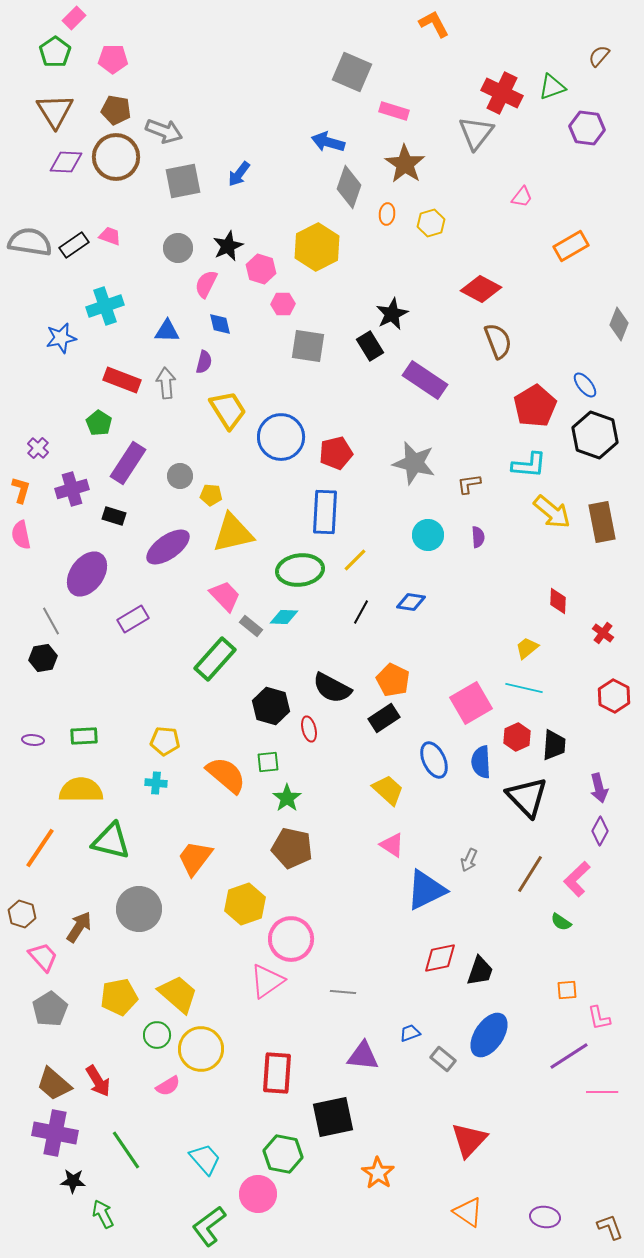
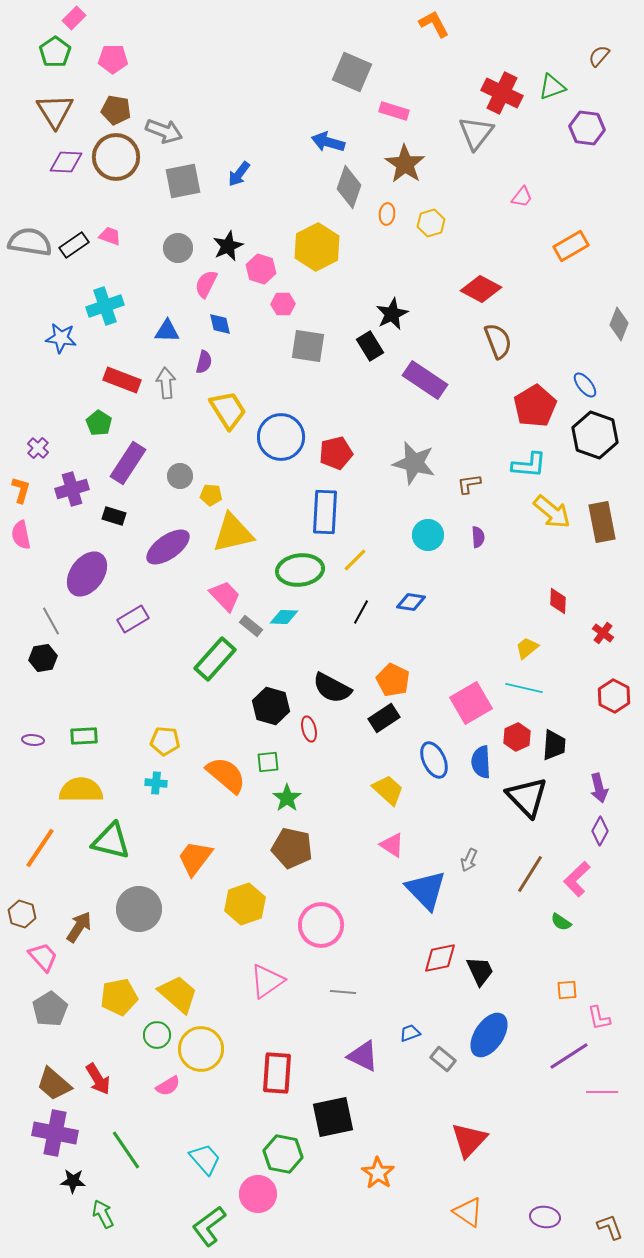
blue star at (61, 338): rotated 20 degrees clockwise
blue triangle at (426, 890): rotated 48 degrees counterclockwise
pink circle at (291, 939): moved 30 px right, 14 px up
black trapezoid at (480, 971): rotated 44 degrees counterclockwise
purple triangle at (363, 1056): rotated 20 degrees clockwise
red arrow at (98, 1081): moved 2 px up
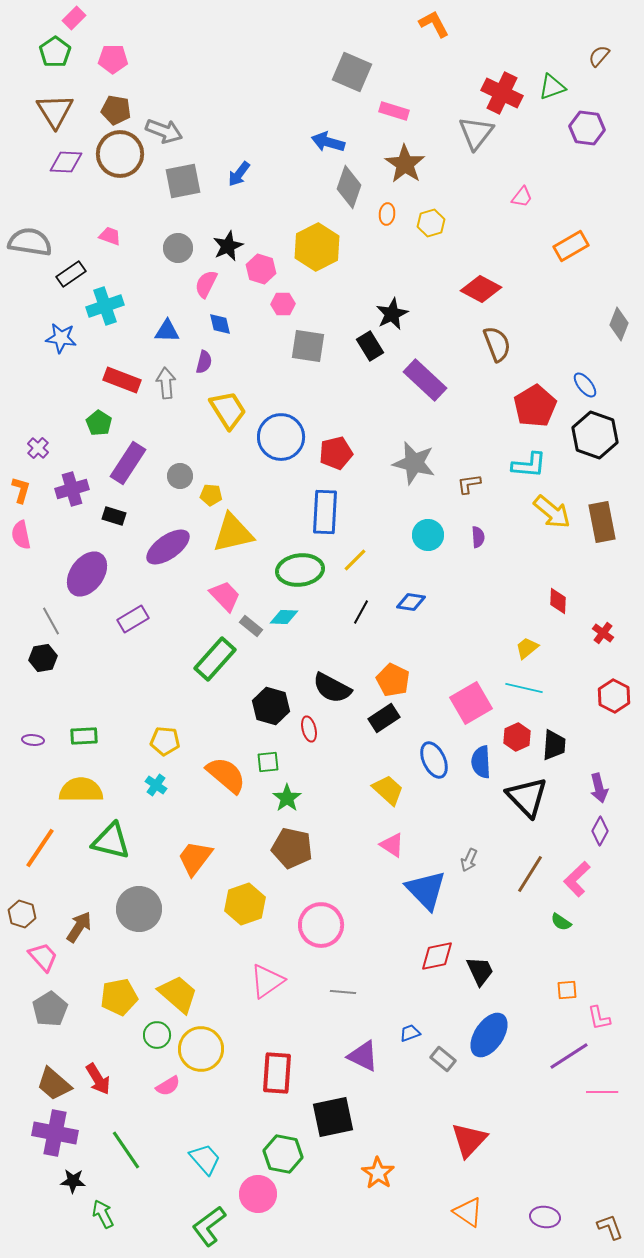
brown circle at (116, 157): moved 4 px right, 3 px up
black rectangle at (74, 245): moved 3 px left, 29 px down
brown semicircle at (498, 341): moved 1 px left, 3 px down
purple rectangle at (425, 380): rotated 9 degrees clockwise
cyan cross at (156, 783): moved 2 px down; rotated 30 degrees clockwise
red diamond at (440, 958): moved 3 px left, 2 px up
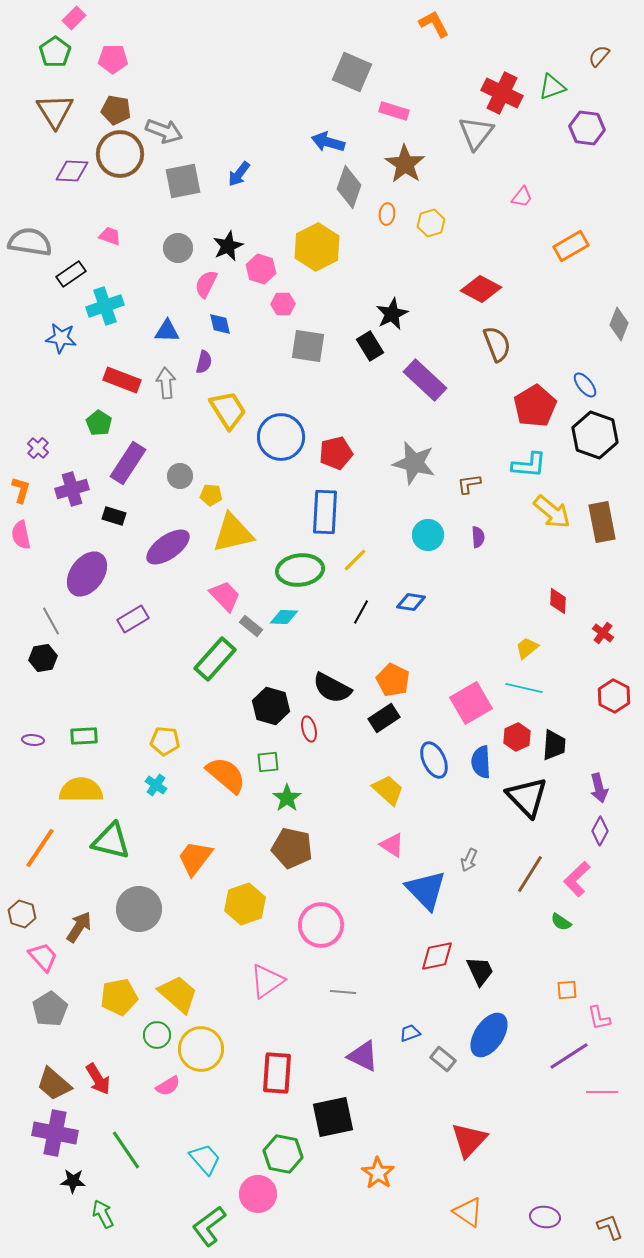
purple diamond at (66, 162): moved 6 px right, 9 px down
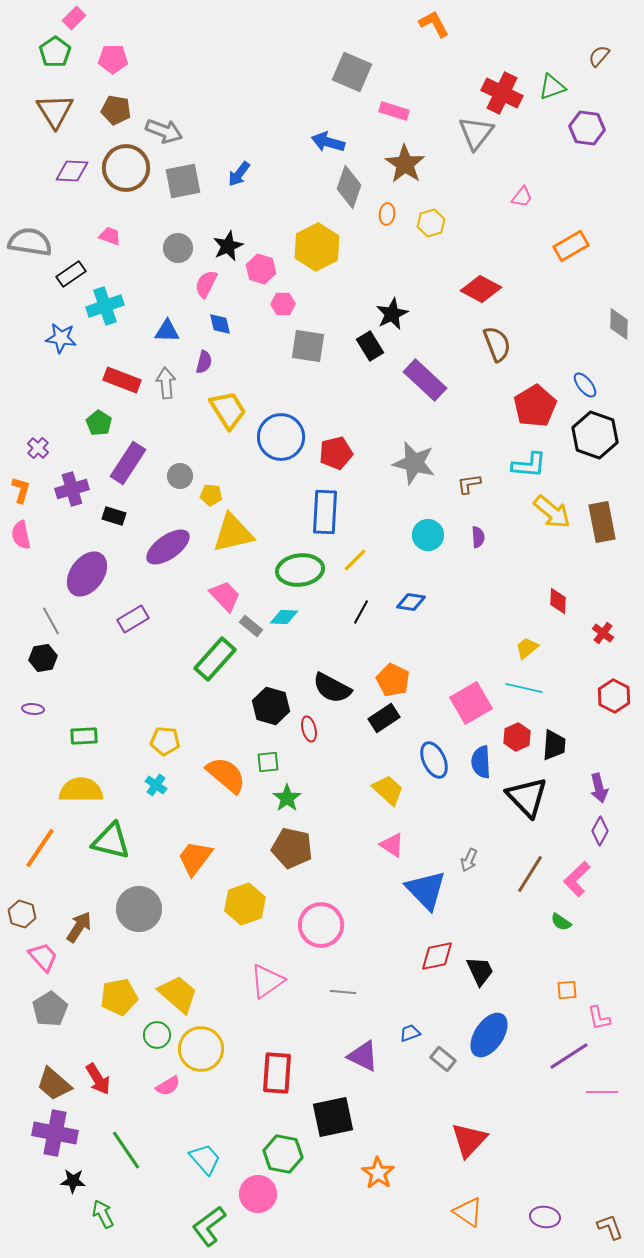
brown circle at (120, 154): moved 6 px right, 14 px down
gray diamond at (619, 324): rotated 20 degrees counterclockwise
purple ellipse at (33, 740): moved 31 px up
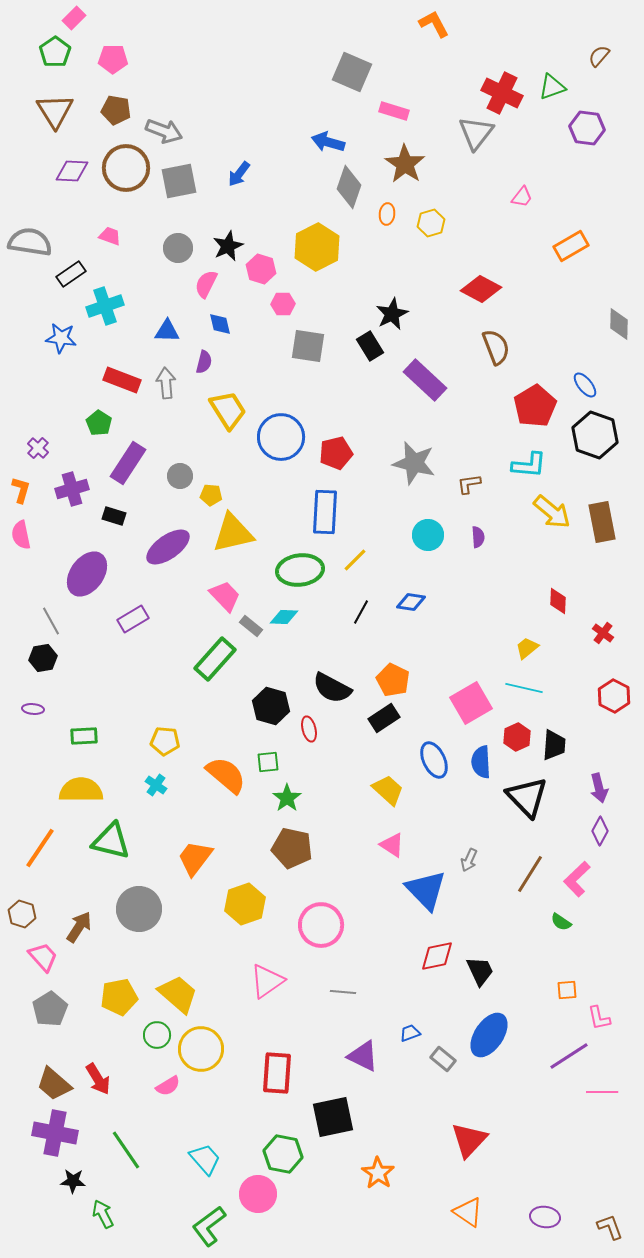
gray square at (183, 181): moved 4 px left
brown semicircle at (497, 344): moved 1 px left, 3 px down
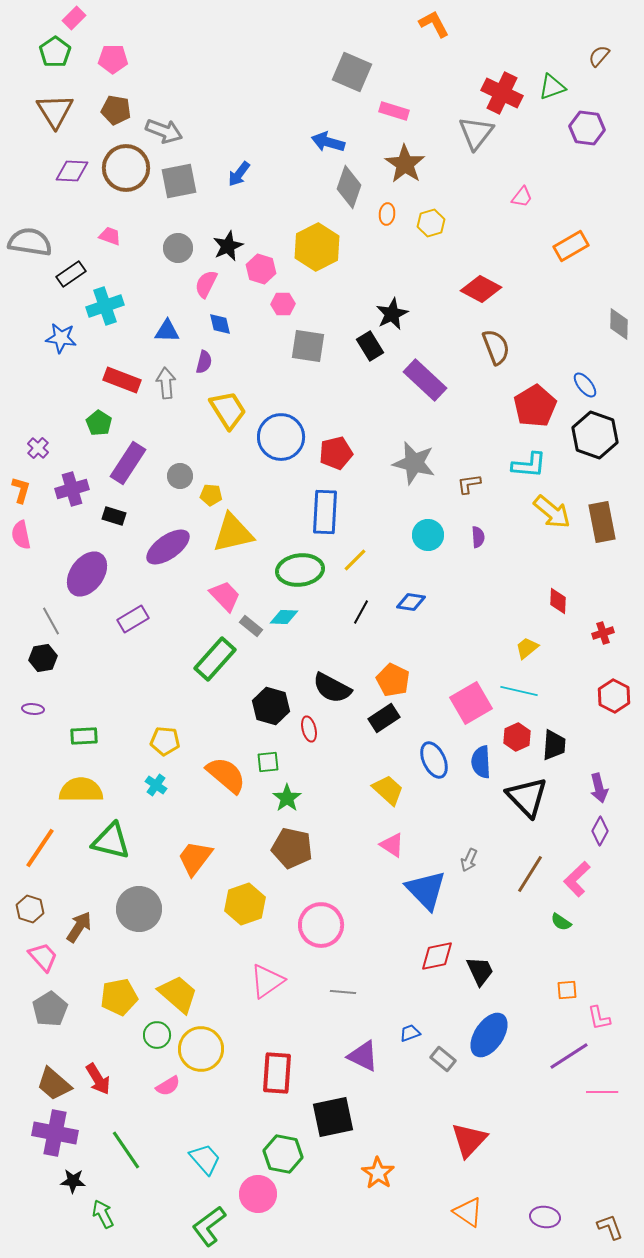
red cross at (603, 633): rotated 35 degrees clockwise
cyan line at (524, 688): moved 5 px left, 3 px down
brown hexagon at (22, 914): moved 8 px right, 5 px up
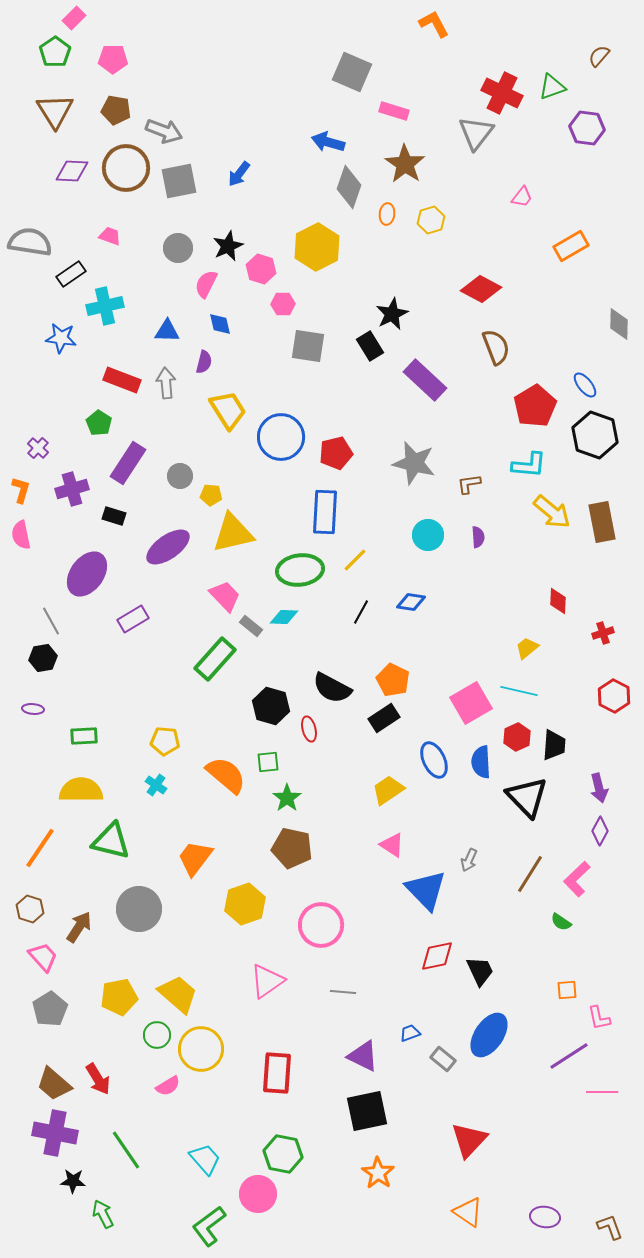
yellow hexagon at (431, 223): moved 3 px up
cyan cross at (105, 306): rotated 6 degrees clockwise
yellow trapezoid at (388, 790): rotated 76 degrees counterclockwise
black square at (333, 1117): moved 34 px right, 6 px up
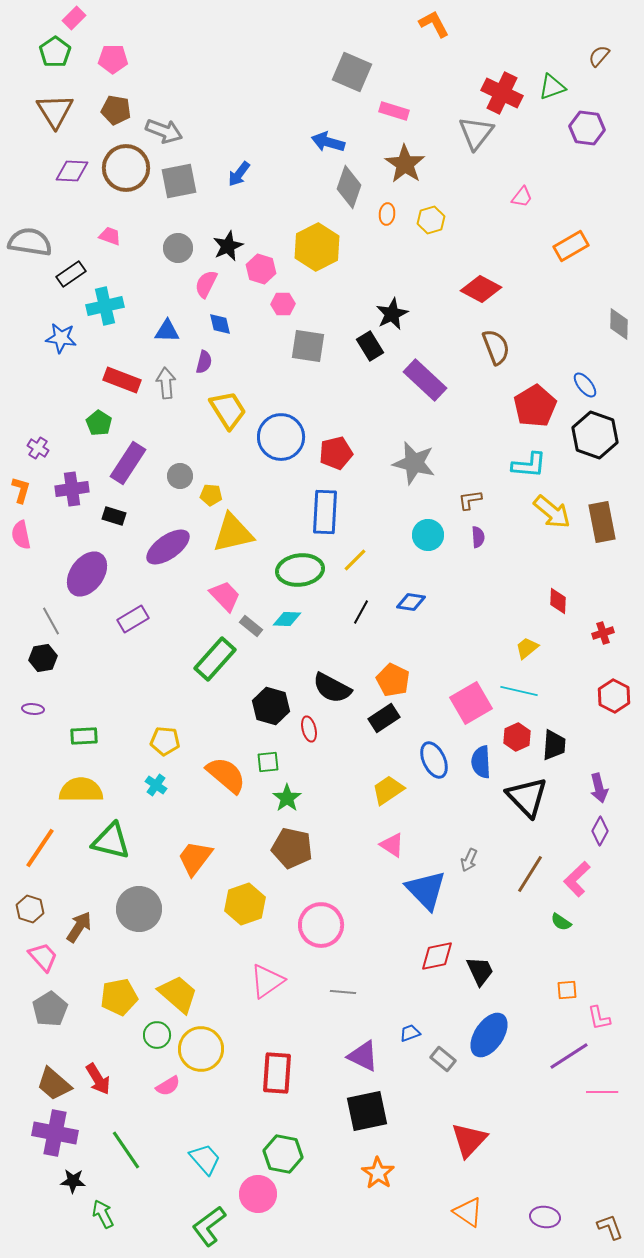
purple cross at (38, 448): rotated 10 degrees counterclockwise
brown L-shape at (469, 484): moved 1 px right, 16 px down
purple cross at (72, 489): rotated 8 degrees clockwise
cyan diamond at (284, 617): moved 3 px right, 2 px down
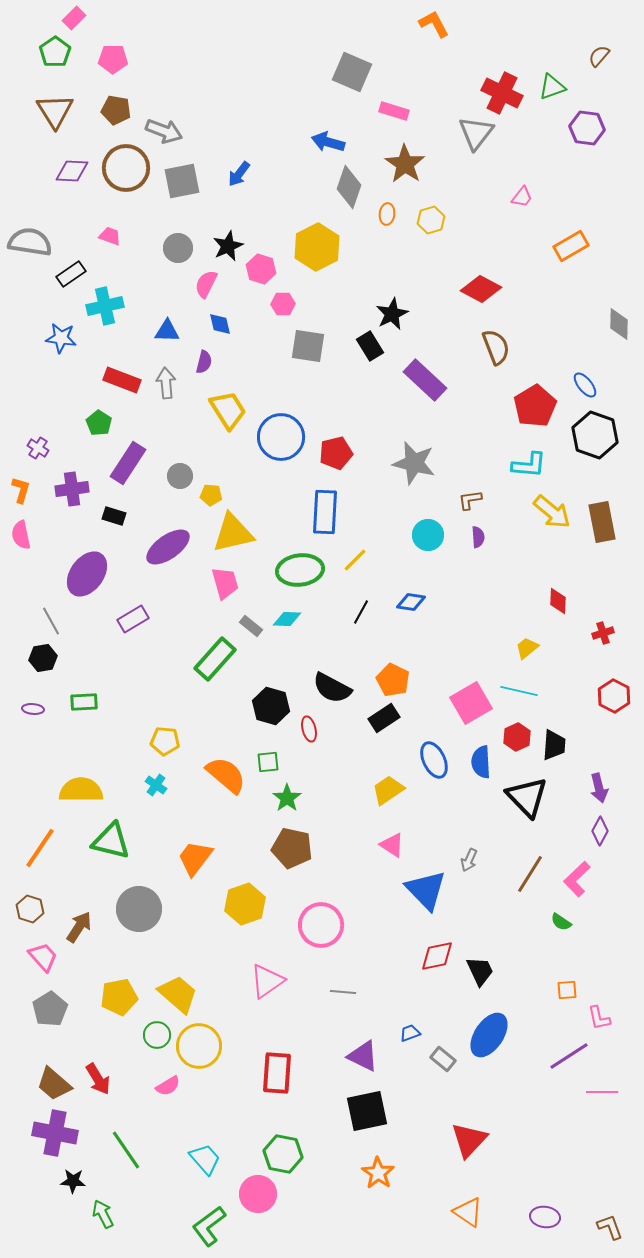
gray square at (179, 181): moved 3 px right
pink trapezoid at (225, 596): moved 13 px up; rotated 28 degrees clockwise
green rectangle at (84, 736): moved 34 px up
yellow circle at (201, 1049): moved 2 px left, 3 px up
